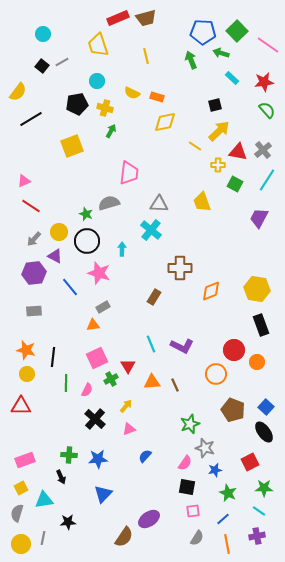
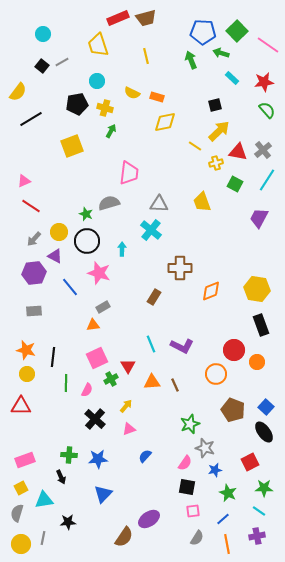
yellow cross at (218, 165): moved 2 px left, 2 px up; rotated 16 degrees counterclockwise
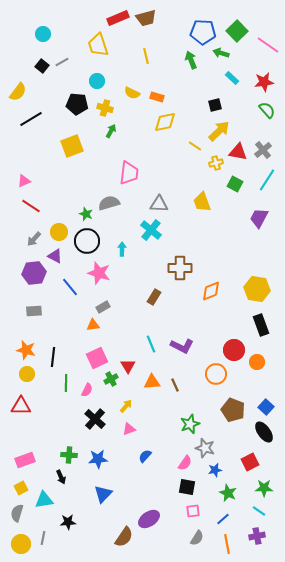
black pentagon at (77, 104): rotated 15 degrees clockwise
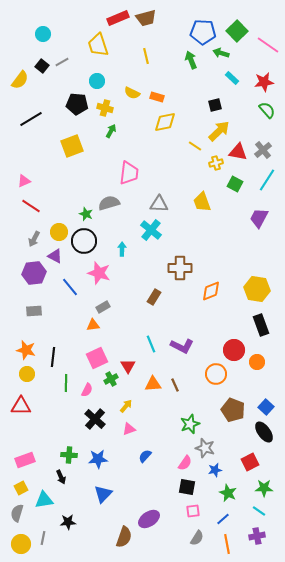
yellow semicircle at (18, 92): moved 2 px right, 12 px up
gray arrow at (34, 239): rotated 14 degrees counterclockwise
black circle at (87, 241): moved 3 px left
orange triangle at (152, 382): moved 1 px right, 2 px down
brown semicircle at (124, 537): rotated 15 degrees counterclockwise
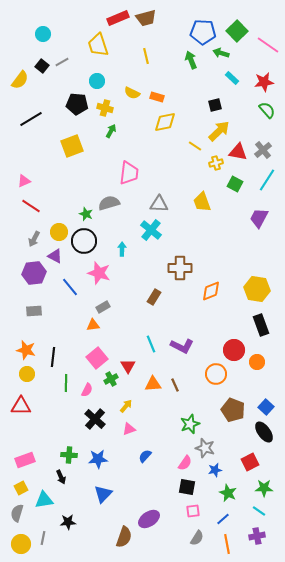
pink square at (97, 358): rotated 15 degrees counterclockwise
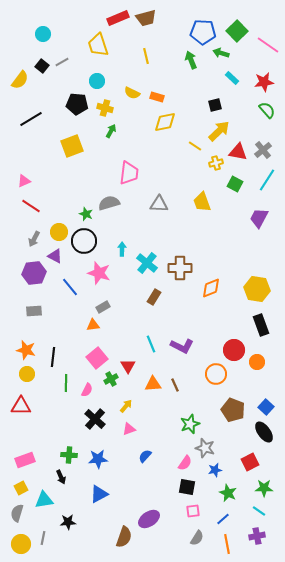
cyan cross at (151, 230): moved 4 px left, 33 px down
orange diamond at (211, 291): moved 3 px up
blue triangle at (103, 494): moved 4 px left; rotated 18 degrees clockwise
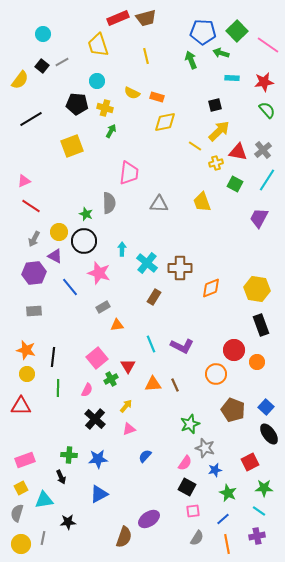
cyan rectangle at (232, 78): rotated 40 degrees counterclockwise
gray semicircle at (109, 203): rotated 105 degrees clockwise
orange triangle at (93, 325): moved 24 px right
green line at (66, 383): moved 8 px left, 5 px down
black ellipse at (264, 432): moved 5 px right, 2 px down
black square at (187, 487): rotated 18 degrees clockwise
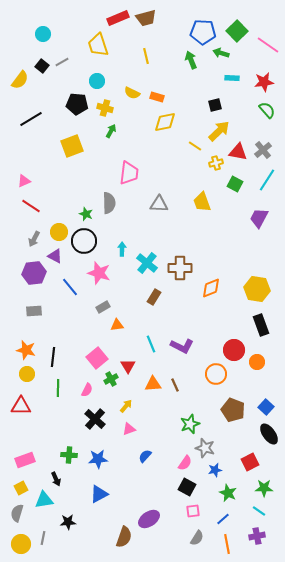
black arrow at (61, 477): moved 5 px left, 2 px down
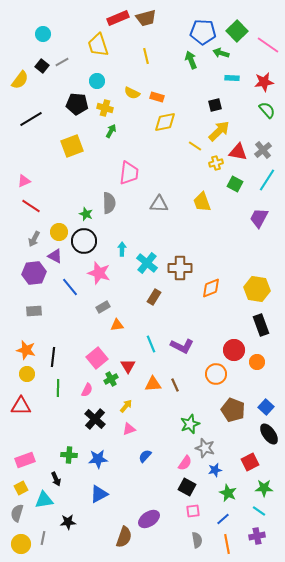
gray semicircle at (197, 538): moved 2 px down; rotated 42 degrees counterclockwise
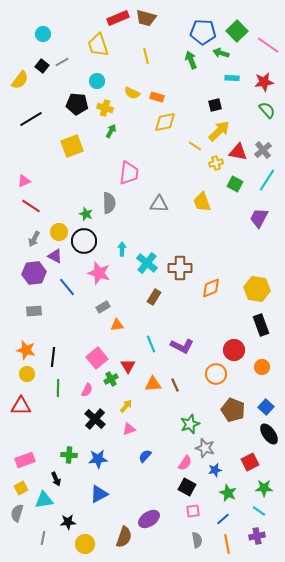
brown trapezoid at (146, 18): rotated 30 degrees clockwise
blue line at (70, 287): moved 3 px left
orange circle at (257, 362): moved 5 px right, 5 px down
yellow circle at (21, 544): moved 64 px right
